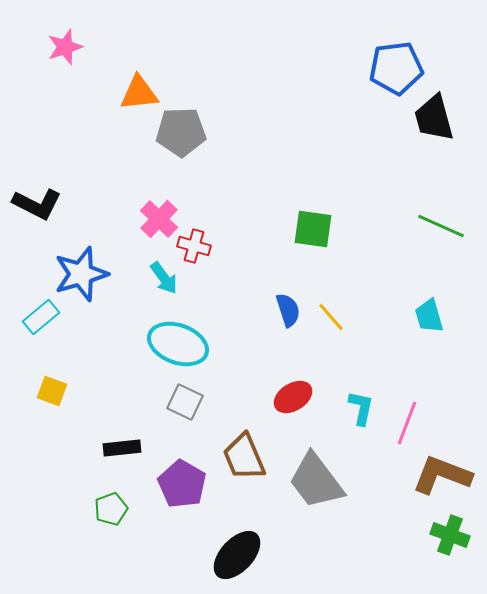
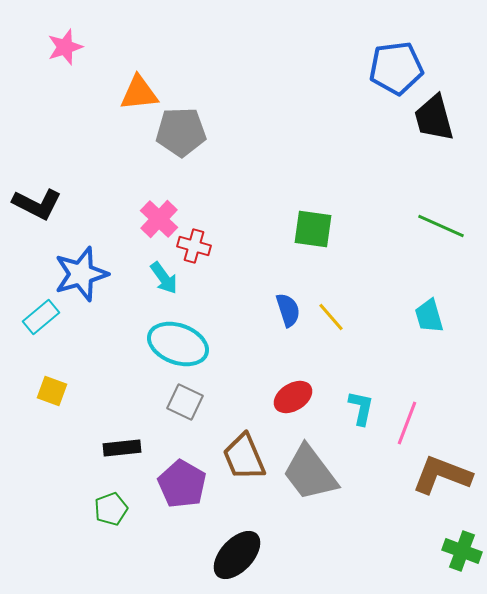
gray trapezoid: moved 6 px left, 8 px up
green cross: moved 12 px right, 16 px down
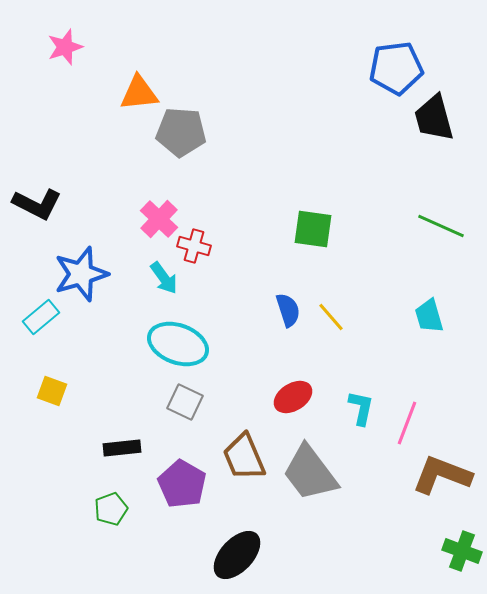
gray pentagon: rotated 6 degrees clockwise
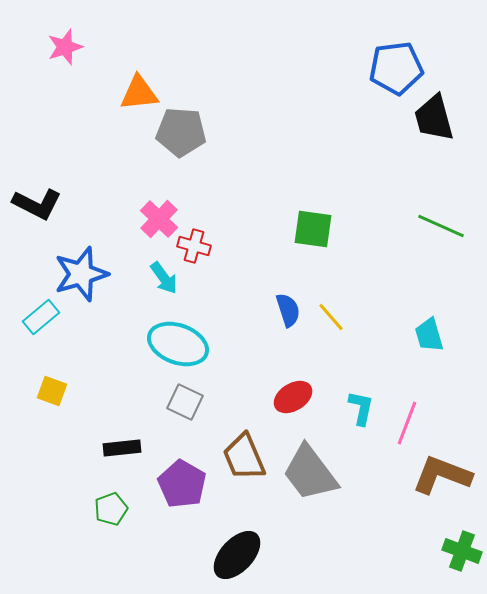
cyan trapezoid: moved 19 px down
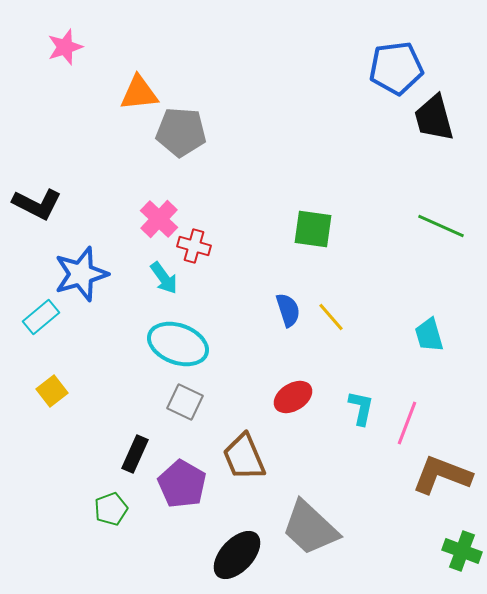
yellow square: rotated 32 degrees clockwise
black rectangle: moved 13 px right, 6 px down; rotated 60 degrees counterclockwise
gray trapezoid: moved 55 px down; rotated 10 degrees counterclockwise
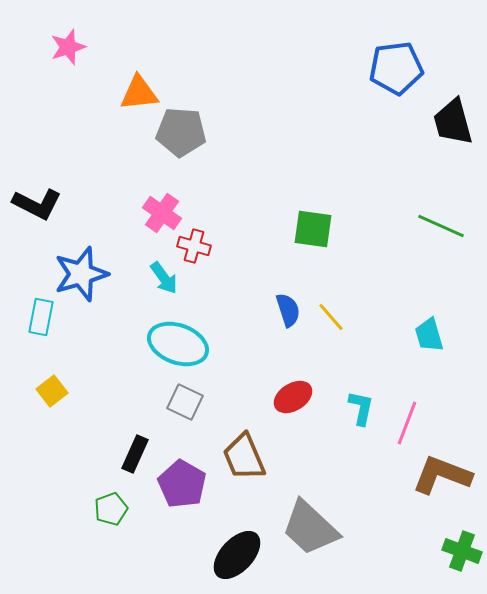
pink star: moved 3 px right
black trapezoid: moved 19 px right, 4 px down
pink cross: moved 3 px right, 6 px up; rotated 9 degrees counterclockwise
cyan rectangle: rotated 39 degrees counterclockwise
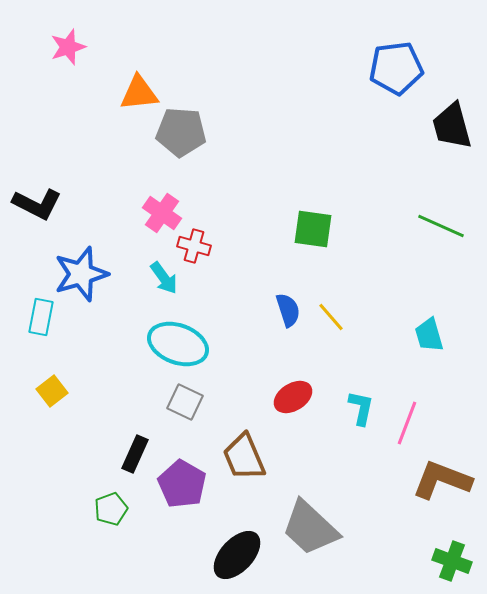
black trapezoid: moved 1 px left, 4 px down
brown L-shape: moved 5 px down
green cross: moved 10 px left, 10 px down
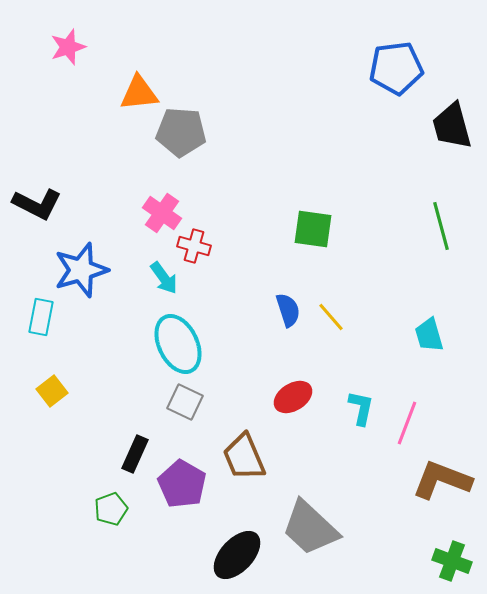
green line: rotated 51 degrees clockwise
blue star: moved 4 px up
cyan ellipse: rotated 44 degrees clockwise
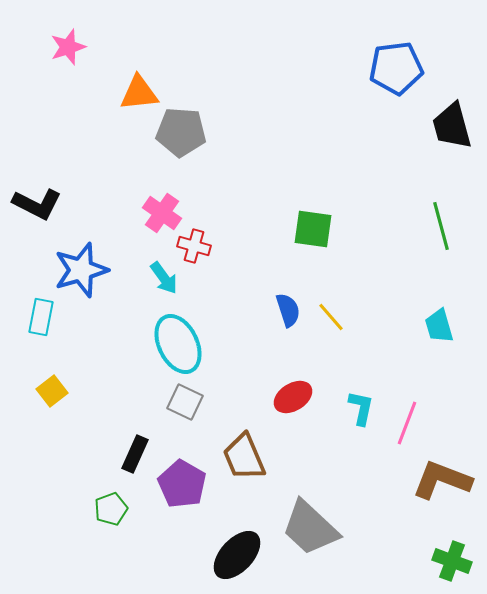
cyan trapezoid: moved 10 px right, 9 px up
